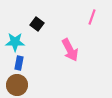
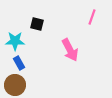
black square: rotated 24 degrees counterclockwise
cyan star: moved 1 px up
blue rectangle: rotated 40 degrees counterclockwise
brown circle: moved 2 px left
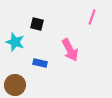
cyan star: moved 1 px down; rotated 18 degrees clockwise
blue rectangle: moved 21 px right; rotated 48 degrees counterclockwise
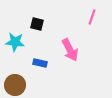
cyan star: rotated 12 degrees counterclockwise
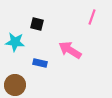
pink arrow: rotated 150 degrees clockwise
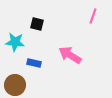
pink line: moved 1 px right, 1 px up
pink arrow: moved 5 px down
blue rectangle: moved 6 px left
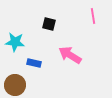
pink line: rotated 28 degrees counterclockwise
black square: moved 12 px right
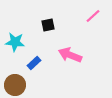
pink line: rotated 56 degrees clockwise
black square: moved 1 px left, 1 px down; rotated 24 degrees counterclockwise
pink arrow: rotated 10 degrees counterclockwise
blue rectangle: rotated 56 degrees counterclockwise
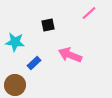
pink line: moved 4 px left, 3 px up
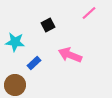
black square: rotated 16 degrees counterclockwise
